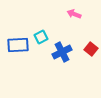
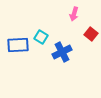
pink arrow: rotated 96 degrees counterclockwise
cyan square: rotated 32 degrees counterclockwise
red square: moved 15 px up
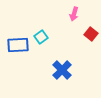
cyan square: rotated 24 degrees clockwise
blue cross: moved 18 px down; rotated 18 degrees counterclockwise
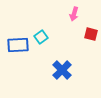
red square: rotated 24 degrees counterclockwise
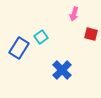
blue rectangle: moved 1 px right, 3 px down; rotated 55 degrees counterclockwise
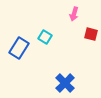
cyan square: moved 4 px right; rotated 24 degrees counterclockwise
blue cross: moved 3 px right, 13 px down
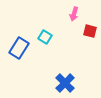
red square: moved 1 px left, 3 px up
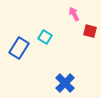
pink arrow: rotated 136 degrees clockwise
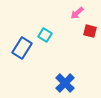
pink arrow: moved 3 px right, 1 px up; rotated 104 degrees counterclockwise
cyan square: moved 2 px up
blue rectangle: moved 3 px right
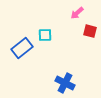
cyan square: rotated 32 degrees counterclockwise
blue rectangle: rotated 20 degrees clockwise
blue cross: rotated 18 degrees counterclockwise
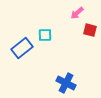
red square: moved 1 px up
blue cross: moved 1 px right
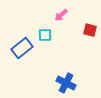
pink arrow: moved 16 px left, 2 px down
